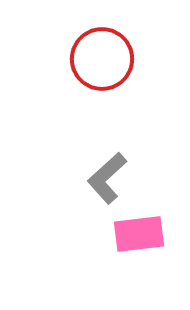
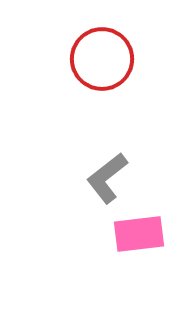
gray L-shape: rotated 4 degrees clockwise
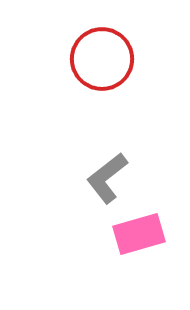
pink rectangle: rotated 9 degrees counterclockwise
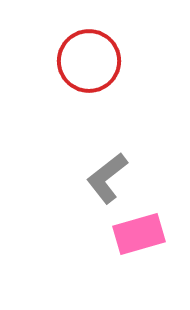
red circle: moved 13 px left, 2 px down
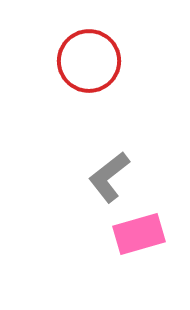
gray L-shape: moved 2 px right, 1 px up
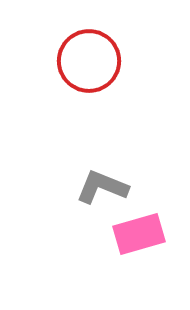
gray L-shape: moved 7 px left, 10 px down; rotated 60 degrees clockwise
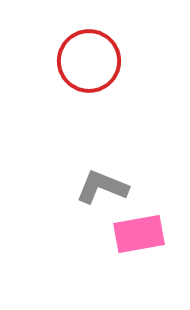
pink rectangle: rotated 6 degrees clockwise
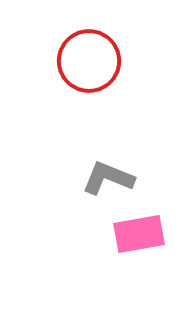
gray L-shape: moved 6 px right, 9 px up
